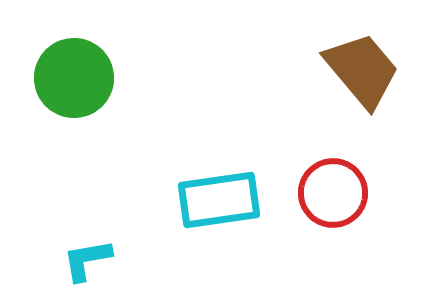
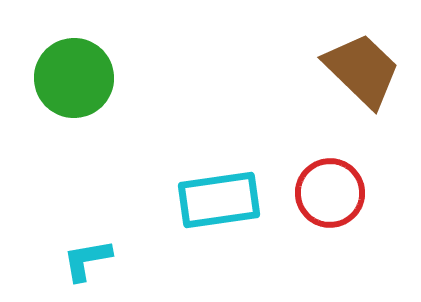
brown trapezoid: rotated 6 degrees counterclockwise
red circle: moved 3 px left
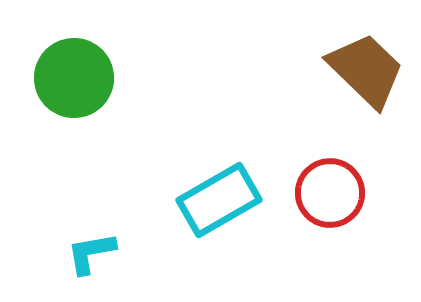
brown trapezoid: moved 4 px right
cyan rectangle: rotated 22 degrees counterclockwise
cyan L-shape: moved 4 px right, 7 px up
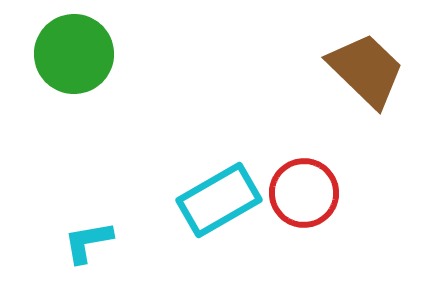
green circle: moved 24 px up
red circle: moved 26 px left
cyan L-shape: moved 3 px left, 11 px up
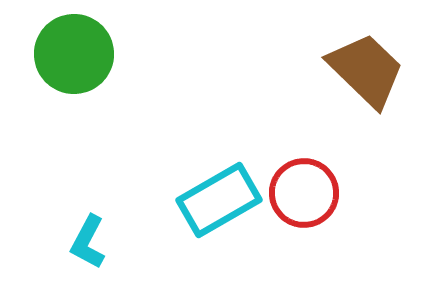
cyan L-shape: rotated 52 degrees counterclockwise
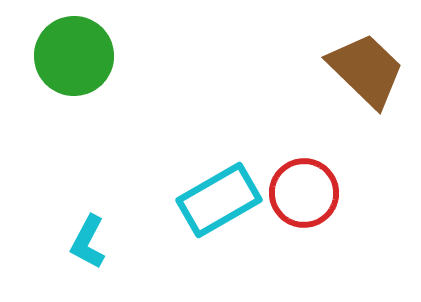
green circle: moved 2 px down
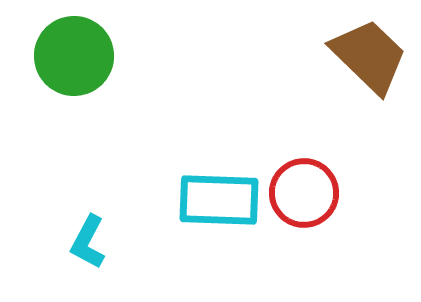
brown trapezoid: moved 3 px right, 14 px up
cyan rectangle: rotated 32 degrees clockwise
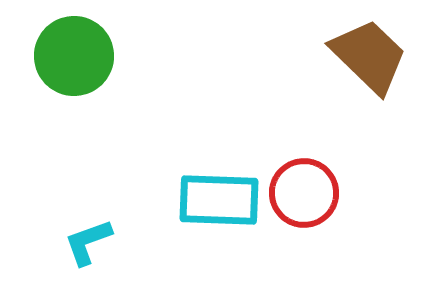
cyan L-shape: rotated 42 degrees clockwise
